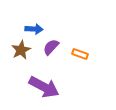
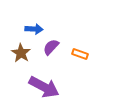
brown star: moved 3 px down; rotated 12 degrees counterclockwise
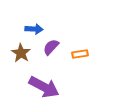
orange rectangle: rotated 28 degrees counterclockwise
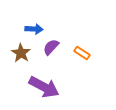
orange rectangle: moved 2 px right, 1 px up; rotated 42 degrees clockwise
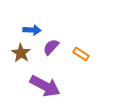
blue arrow: moved 2 px left, 1 px down
orange rectangle: moved 1 px left, 1 px down
purple arrow: moved 1 px right, 1 px up
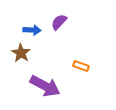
purple semicircle: moved 8 px right, 25 px up
orange rectangle: moved 12 px down; rotated 14 degrees counterclockwise
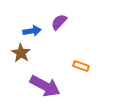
blue arrow: moved 1 px down; rotated 12 degrees counterclockwise
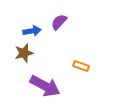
brown star: moved 3 px right; rotated 24 degrees clockwise
